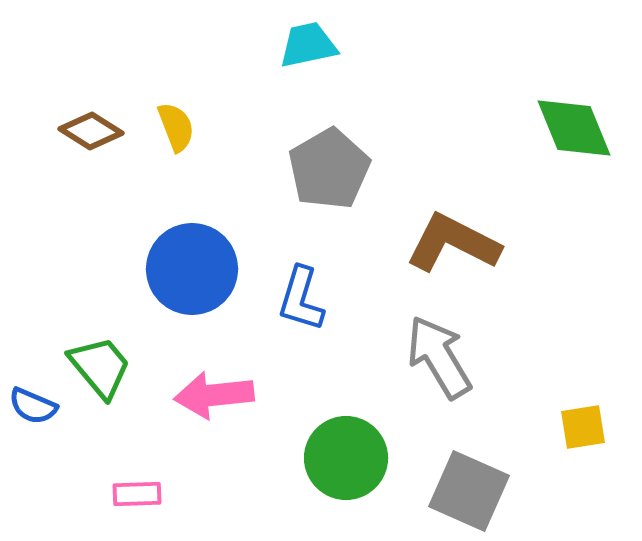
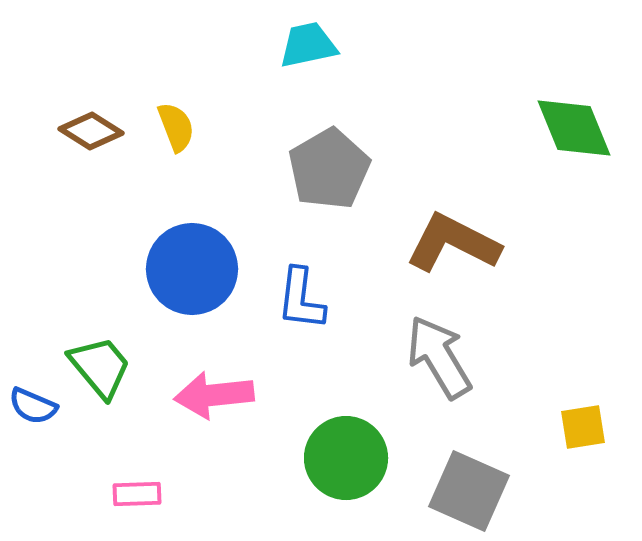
blue L-shape: rotated 10 degrees counterclockwise
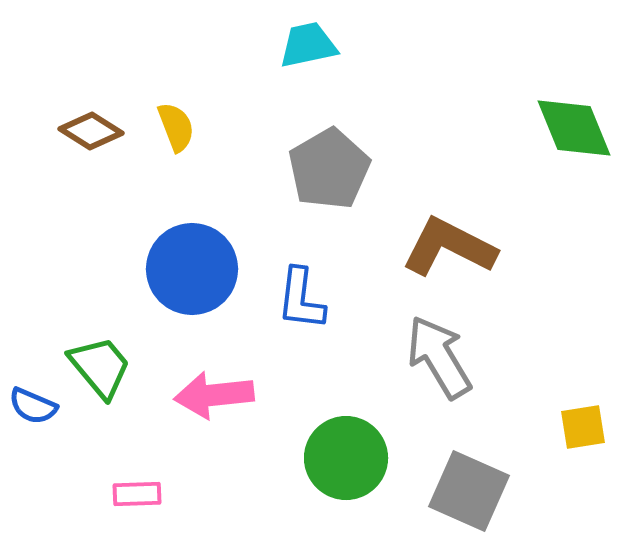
brown L-shape: moved 4 px left, 4 px down
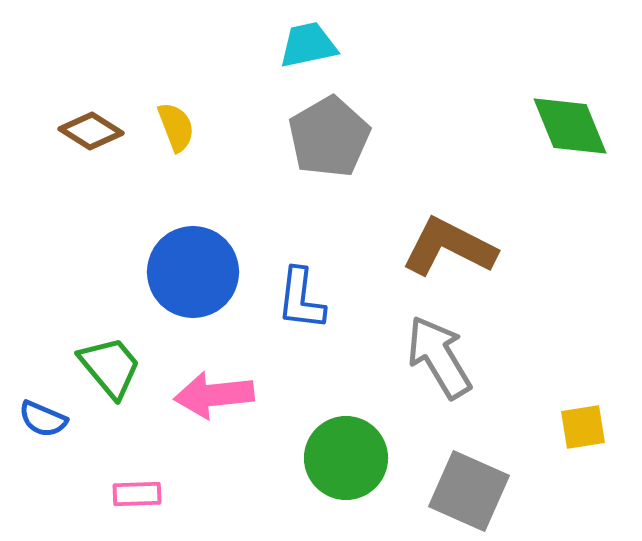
green diamond: moved 4 px left, 2 px up
gray pentagon: moved 32 px up
blue circle: moved 1 px right, 3 px down
green trapezoid: moved 10 px right
blue semicircle: moved 10 px right, 13 px down
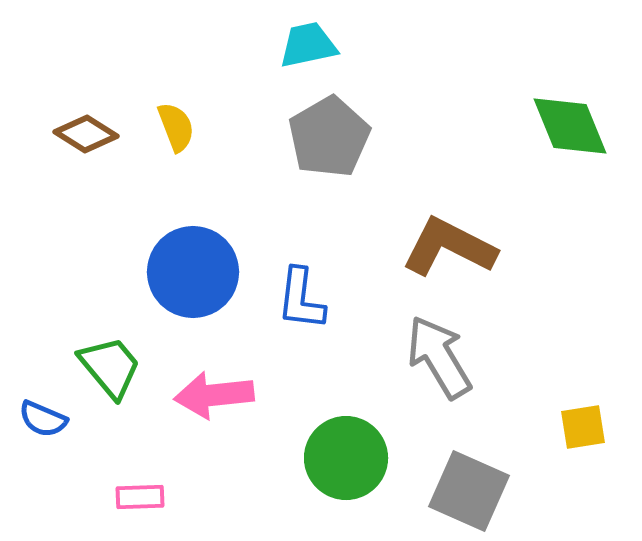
brown diamond: moved 5 px left, 3 px down
pink rectangle: moved 3 px right, 3 px down
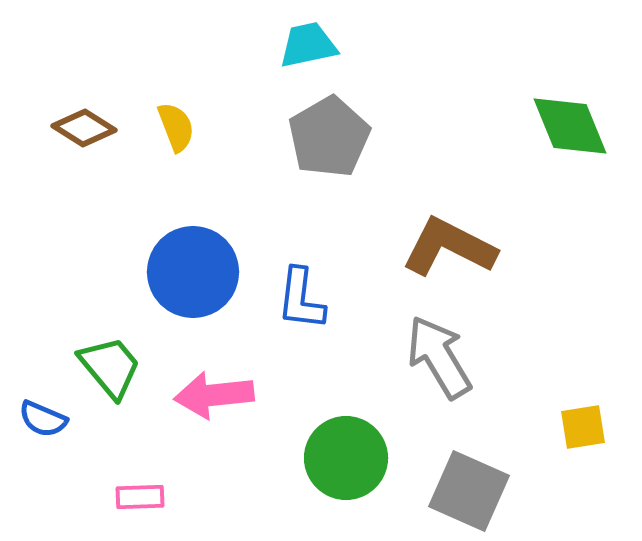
brown diamond: moved 2 px left, 6 px up
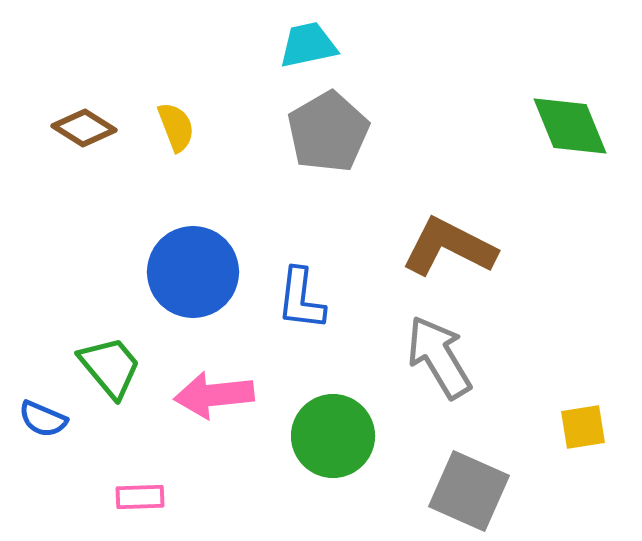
gray pentagon: moved 1 px left, 5 px up
green circle: moved 13 px left, 22 px up
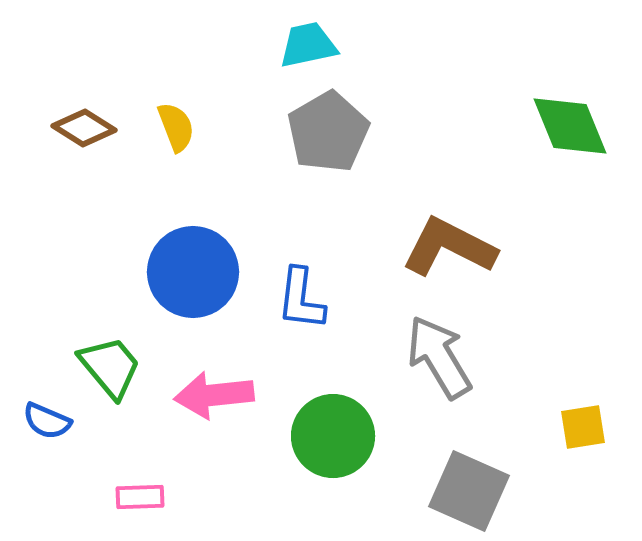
blue semicircle: moved 4 px right, 2 px down
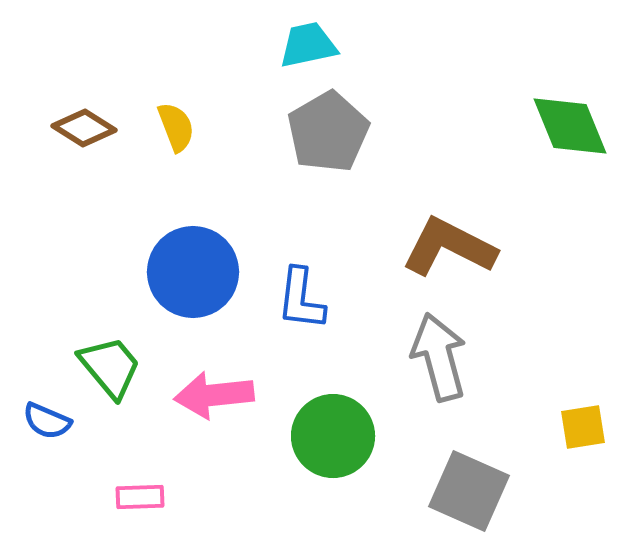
gray arrow: rotated 16 degrees clockwise
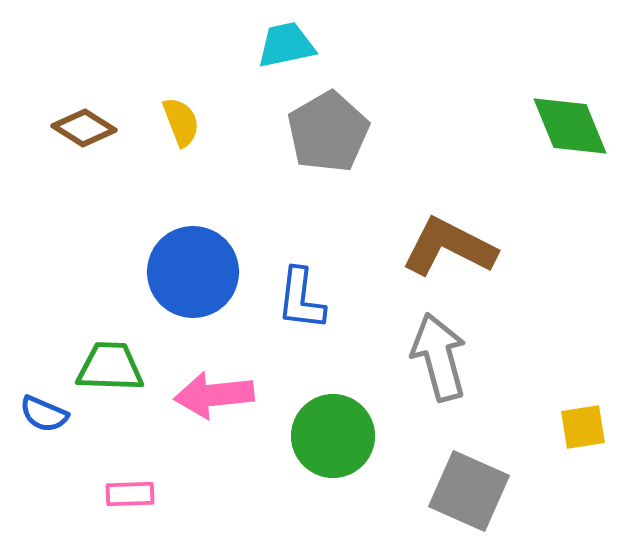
cyan trapezoid: moved 22 px left
yellow semicircle: moved 5 px right, 5 px up
green trapezoid: rotated 48 degrees counterclockwise
blue semicircle: moved 3 px left, 7 px up
pink rectangle: moved 10 px left, 3 px up
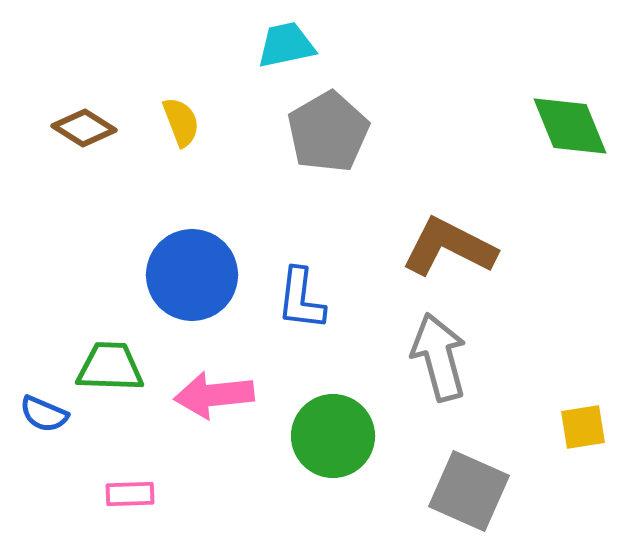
blue circle: moved 1 px left, 3 px down
